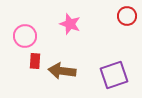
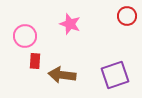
brown arrow: moved 4 px down
purple square: moved 1 px right
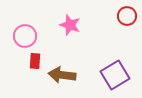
pink star: moved 1 px down
purple square: rotated 12 degrees counterclockwise
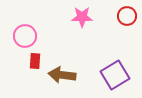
pink star: moved 12 px right, 8 px up; rotated 20 degrees counterclockwise
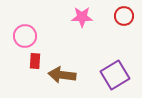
red circle: moved 3 px left
